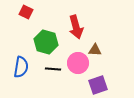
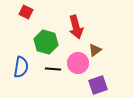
brown triangle: rotated 40 degrees counterclockwise
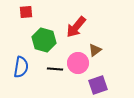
red square: rotated 32 degrees counterclockwise
red arrow: rotated 55 degrees clockwise
green hexagon: moved 2 px left, 2 px up
black line: moved 2 px right
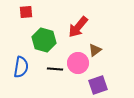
red arrow: moved 2 px right
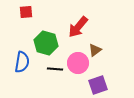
green hexagon: moved 2 px right, 3 px down
blue semicircle: moved 1 px right, 5 px up
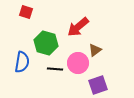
red square: rotated 24 degrees clockwise
red arrow: rotated 10 degrees clockwise
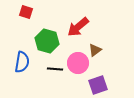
green hexagon: moved 1 px right, 2 px up
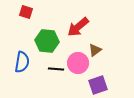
green hexagon: rotated 10 degrees counterclockwise
black line: moved 1 px right
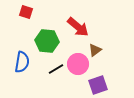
red arrow: rotated 100 degrees counterclockwise
pink circle: moved 1 px down
black line: rotated 35 degrees counterclockwise
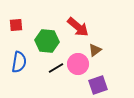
red square: moved 10 px left, 13 px down; rotated 24 degrees counterclockwise
blue semicircle: moved 3 px left
black line: moved 1 px up
